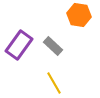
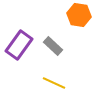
yellow line: rotated 35 degrees counterclockwise
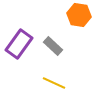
purple rectangle: moved 1 px up
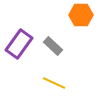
orange hexagon: moved 2 px right; rotated 10 degrees counterclockwise
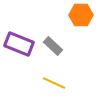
purple rectangle: rotated 76 degrees clockwise
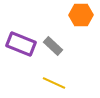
purple rectangle: moved 2 px right
